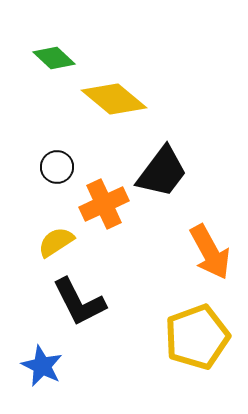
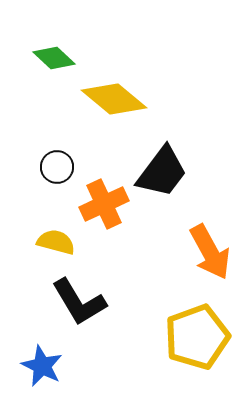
yellow semicircle: rotated 48 degrees clockwise
black L-shape: rotated 4 degrees counterclockwise
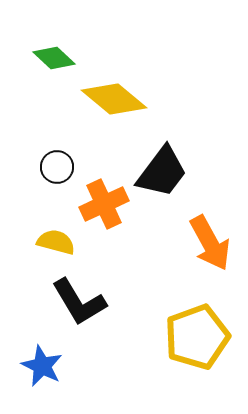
orange arrow: moved 9 px up
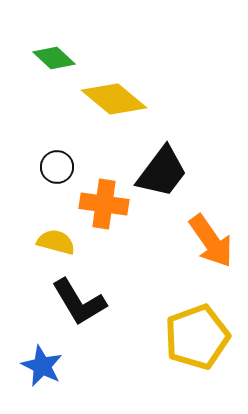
orange cross: rotated 33 degrees clockwise
orange arrow: moved 1 px right, 2 px up; rotated 6 degrees counterclockwise
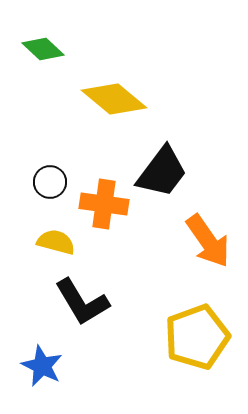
green diamond: moved 11 px left, 9 px up
black circle: moved 7 px left, 15 px down
orange arrow: moved 3 px left
black L-shape: moved 3 px right
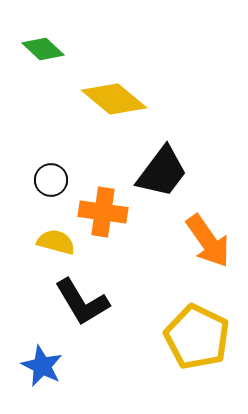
black circle: moved 1 px right, 2 px up
orange cross: moved 1 px left, 8 px down
yellow pentagon: rotated 26 degrees counterclockwise
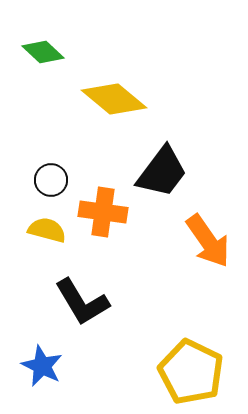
green diamond: moved 3 px down
yellow semicircle: moved 9 px left, 12 px up
yellow pentagon: moved 6 px left, 35 px down
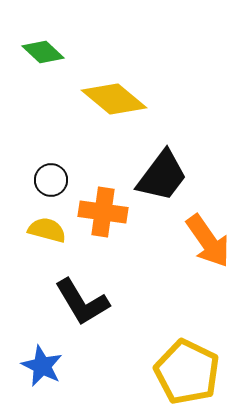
black trapezoid: moved 4 px down
yellow pentagon: moved 4 px left
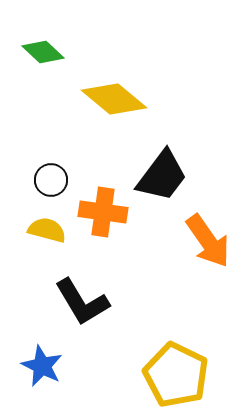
yellow pentagon: moved 11 px left, 3 px down
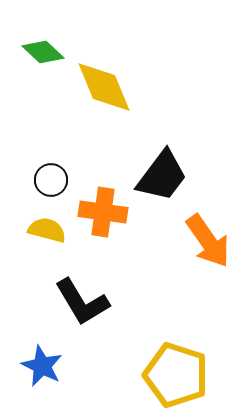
yellow diamond: moved 10 px left, 12 px up; rotated 28 degrees clockwise
yellow pentagon: rotated 8 degrees counterclockwise
